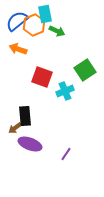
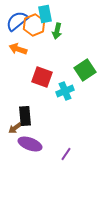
green arrow: rotated 77 degrees clockwise
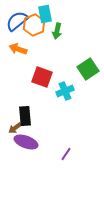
green square: moved 3 px right, 1 px up
purple ellipse: moved 4 px left, 2 px up
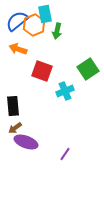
red square: moved 6 px up
black rectangle: moved 12 px left, 10 px up
purple line: moved 1 px left
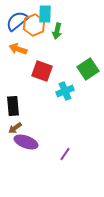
cyan rectangle: rotated 12 degrees clockwise
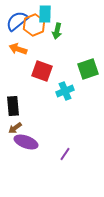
green square: rotated 15 degrees clockwise
